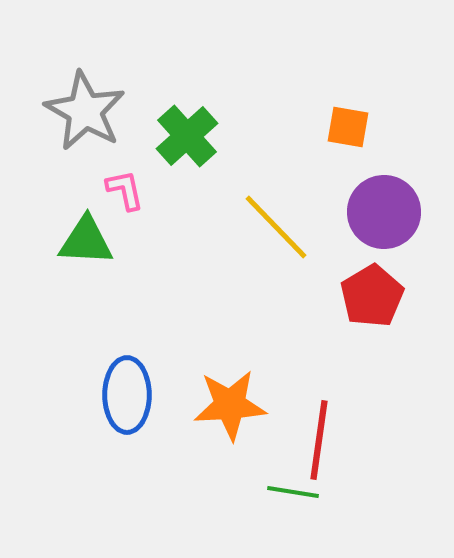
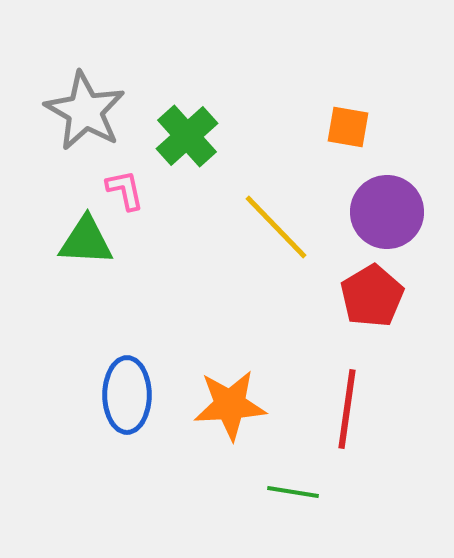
purple circle: moved 3 px right
red line: moved 28 px right, 31 px up
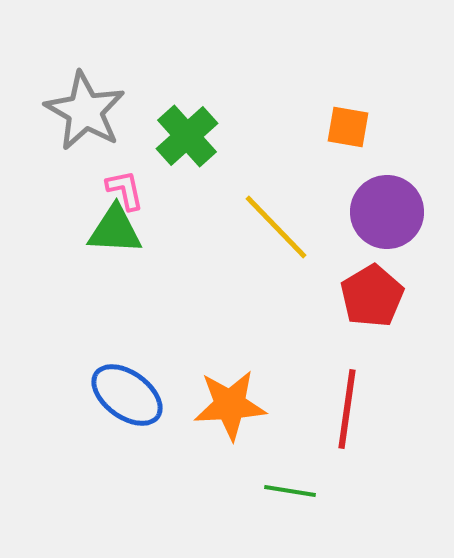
green triangle: moved 29 px right, 11 px up
blue ellipse: rotated 54 degrees counterclockwise
green line: moved 3 px left, 1 px up
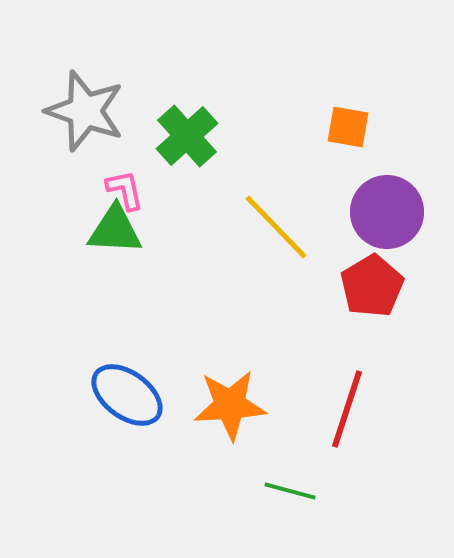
gray star: rotated 10 degrees counterclockwise
red pentagon: moved 10 px up
red line: rotated 10 degrees clockwise
green line: rotated 6 degrees clockwise
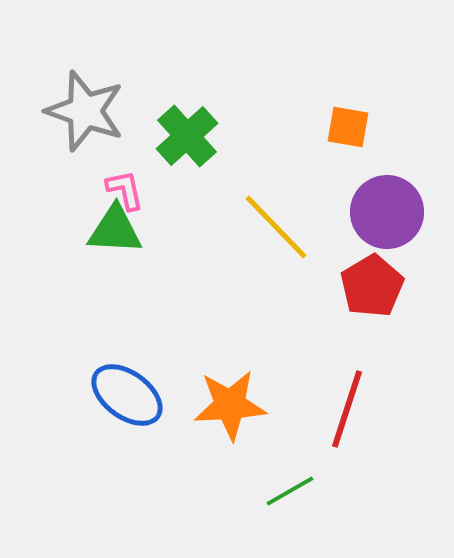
green line: rotated 45 degrees counterclockwise
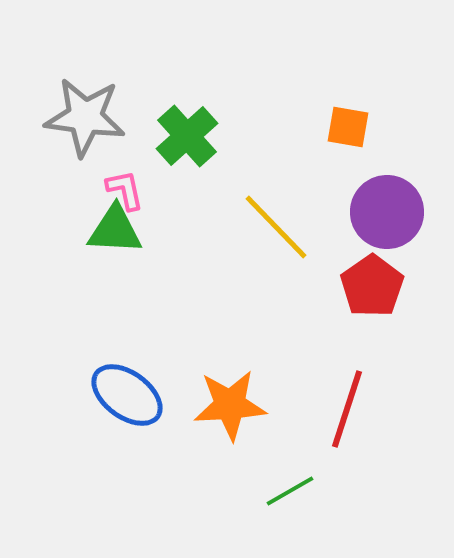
gray star: moved 6 px down; rotated 12 degrees counterclockwise
red pentagon: rotated 4 degrees counterclockwise
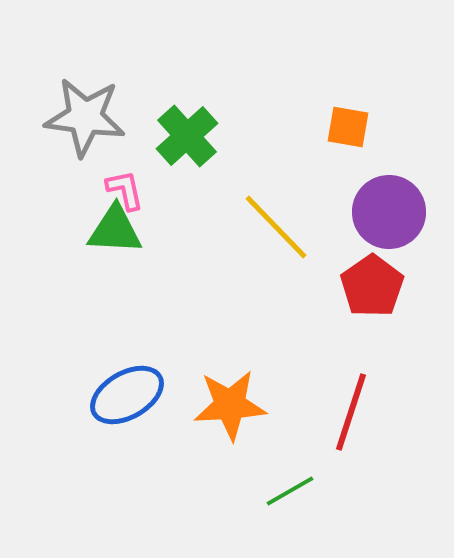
purple circle: moved 2 px right
blue ellipse: rotated 66 degrees counterclockwise
red line: moved 4 px right, 3 px down
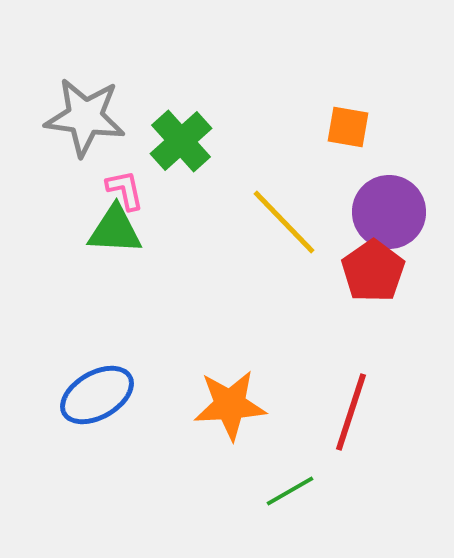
green cross: moved 6 px left, 5 px down
yellow line: moved 8 px right, 5 px up
red pentagon: moved 1 px right, 15 px up
blue ellipse: moved 30 px left
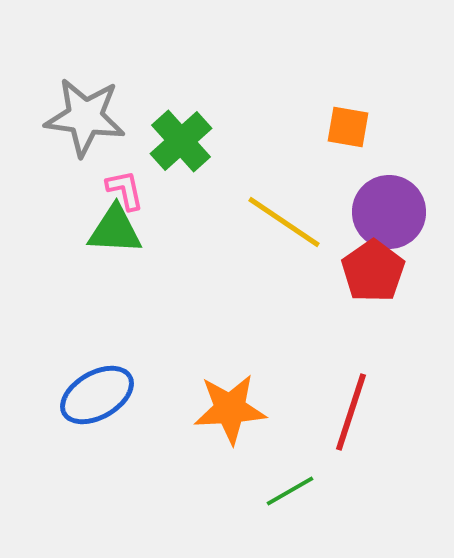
yellow line: rotated 12 degrees counterclockwise
orange star: moved 4 px down
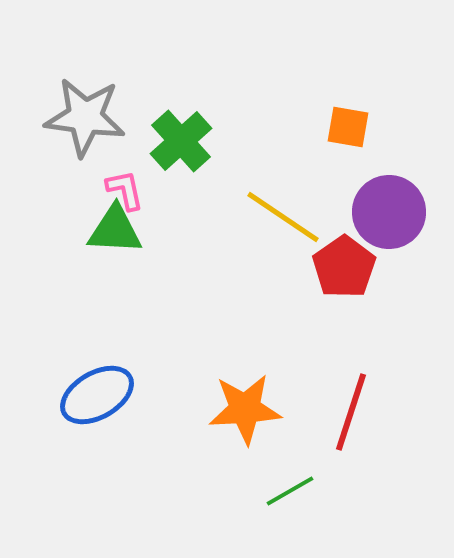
yellow line: moved 1 px left, 5 px up
red pentagon: moved 29 px left, 4 px up
orange star: moved 15 px right
